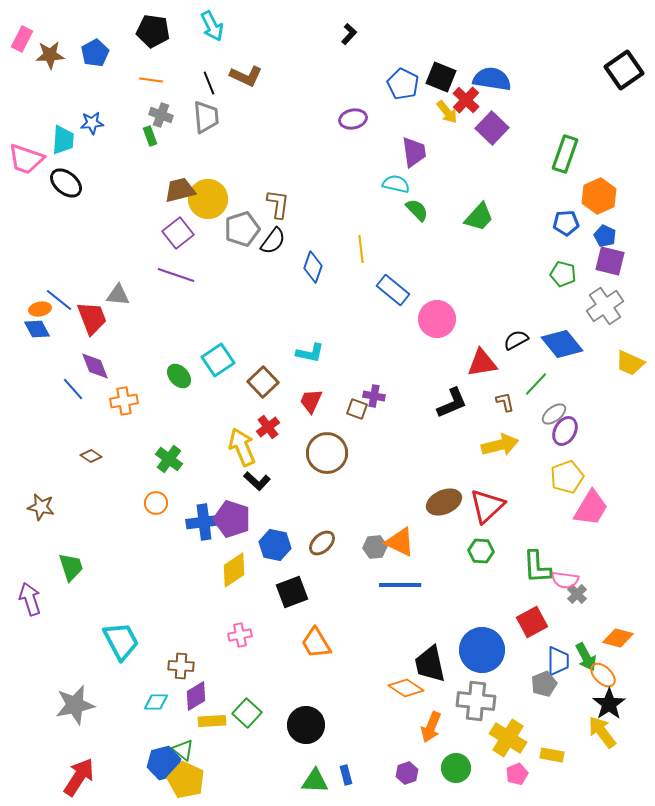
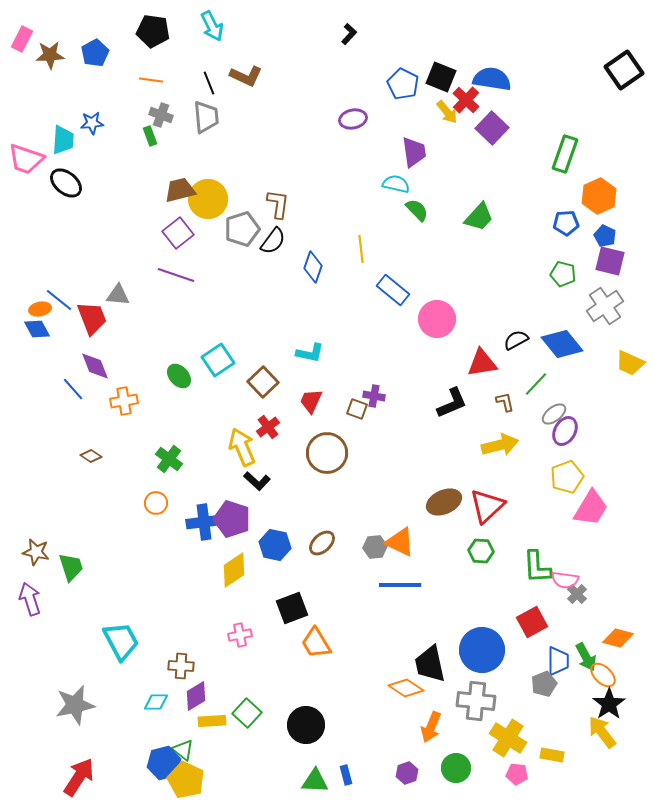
brown star at (41, 507): moved 5 px left, 45 px down
black square at (292, 592): moved 16 px down
pink pentagon at (517, 774): rotated 30 degrees clockwise
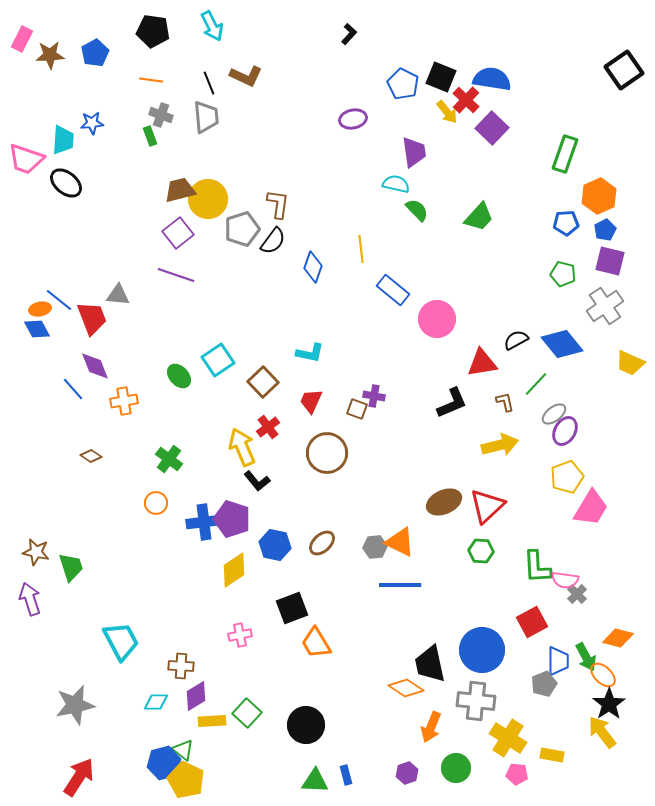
blue pentagon at (605, 236): moved 6 px up; rotated 20 degrees clockwise
black L-shape at (257, 481): rotated 8 degrees clockwise
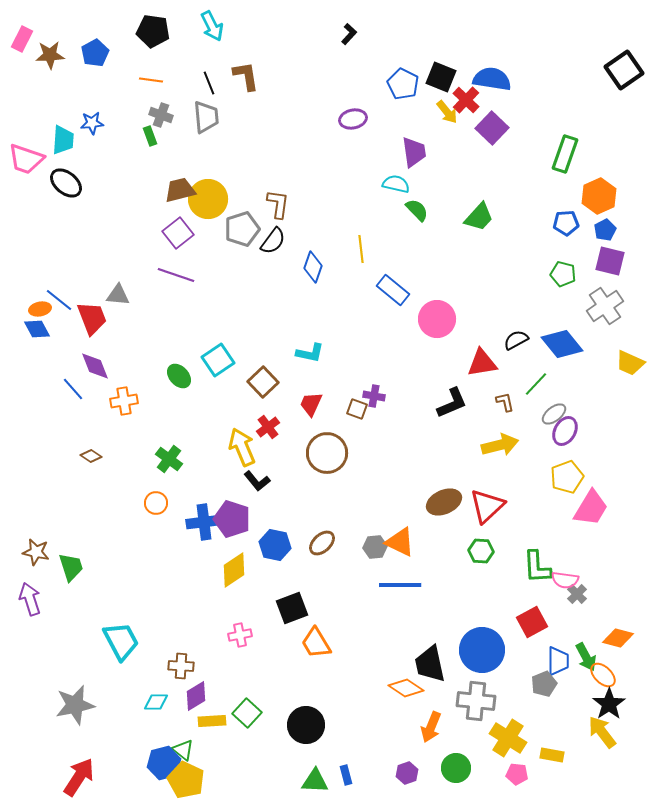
brown L-shape at (246, 76): rotated 124 degrees counterclockwise
red trapezoid at (311, 401): moved 3 px down
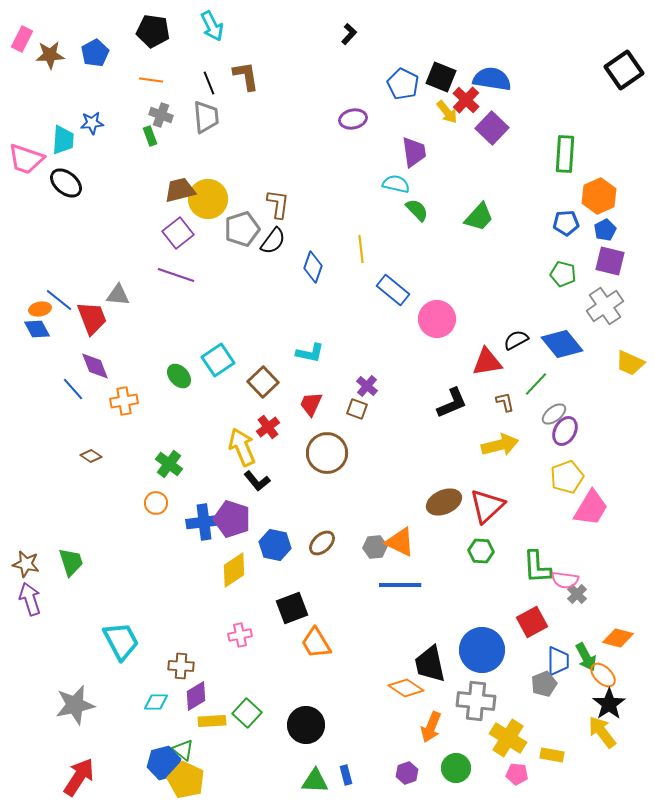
green rectangle at (565, 154): rotated 15 degrees counterclockwise
red triangle at (482, 363): moved 5 px right, 1 px up
purple cross at (374, 396): moved 7 px left, 10 px up; rotated 30 degrees clockwise
green cross at (169, 459): moved 5 px down
brown star at (36, 552): moved 10 px left, 12 px down
green trapezoid at (71, 567): moved 5 px up
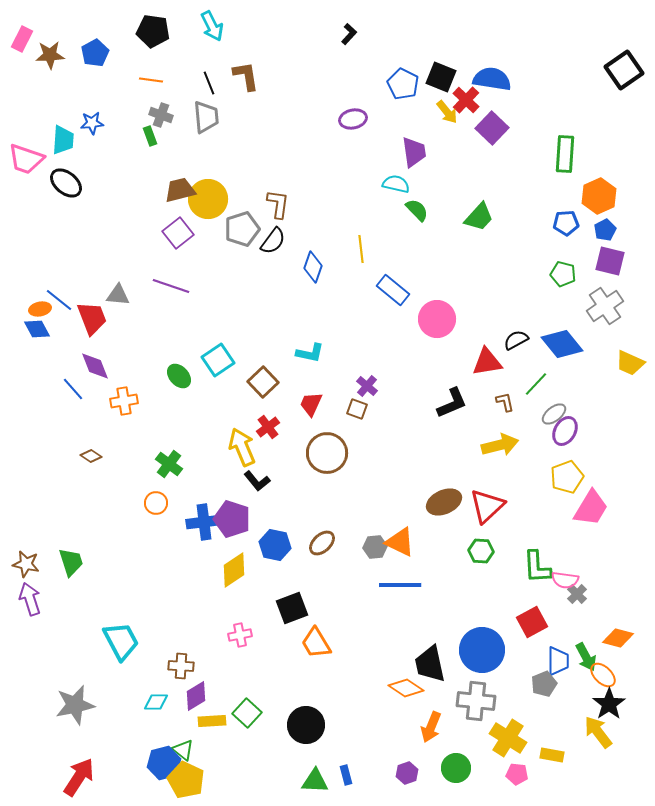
purple line at (176, 275): moved 5 px left, 11 px down
yellow arrow at (602, 732): moved 4 px left
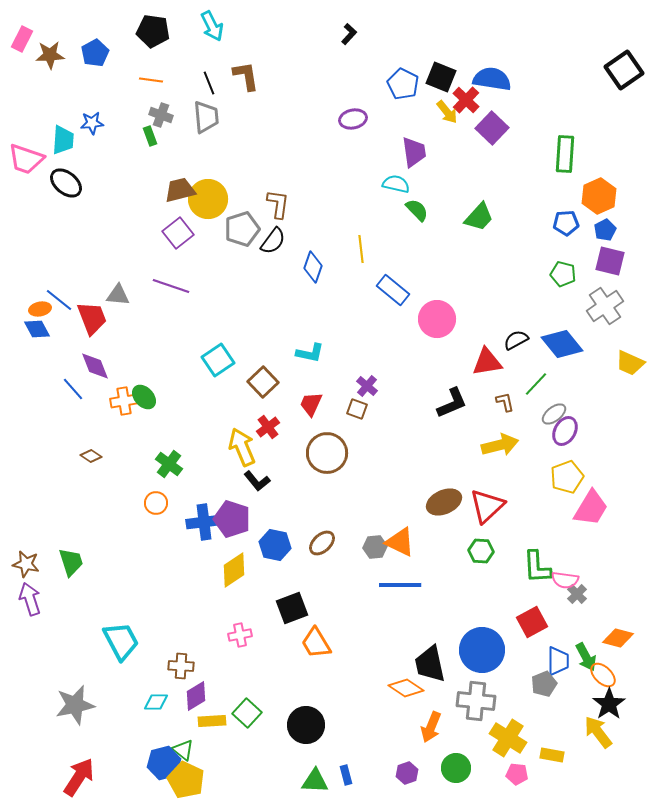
green ellipse at (179, 376): moved 35 px left, 21 px down
